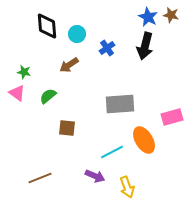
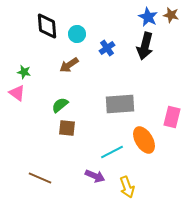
green semicircle: moved 12 px right, 9 px down
pink rectangle: rotated 60 degrees counterclockwise
brown line: rotated 45 degrees clockwise
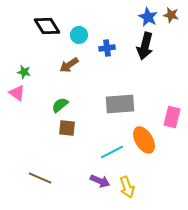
black diamond: rotated 28 degrees counterclockwise
cyan circle: moved 2 px right, 1 px down
blue cross: rotated 28 degrees clockwise
purple arrow: moved 5 px right, 5 px down
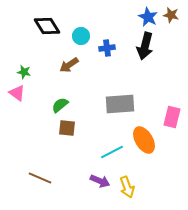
cyan circle: moved 2 px right, 1 px down
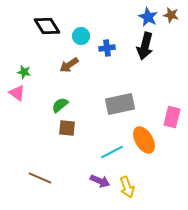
gray rectangle: rotated 8 degrees counterclockwise
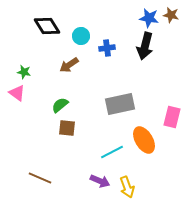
blue star: moved 1 px right, 1 px down; rotated 18 degrees counterclockwise
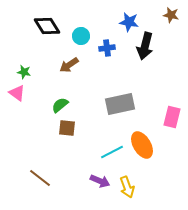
blue star: moved 20 px left, 4 px down
orange ellipse: moved 2 px left, 5 px down
brown line: rotated 15 degrees clockwise
